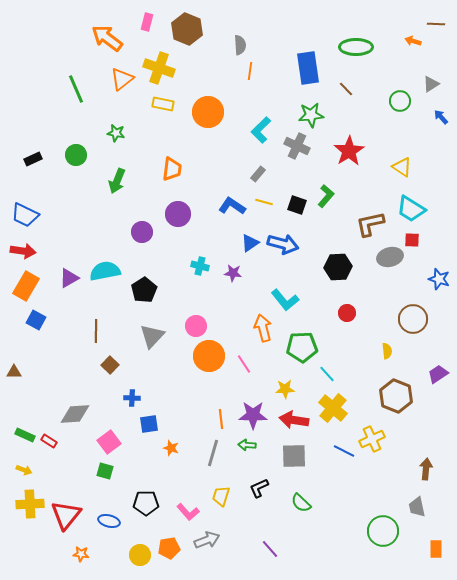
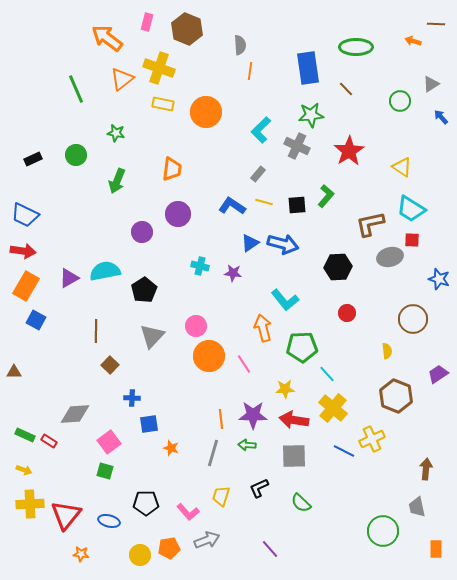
orange circle at (208, 112): moved 2 px left
black square at (297, 205): rotated 24 degrees counterclockwise
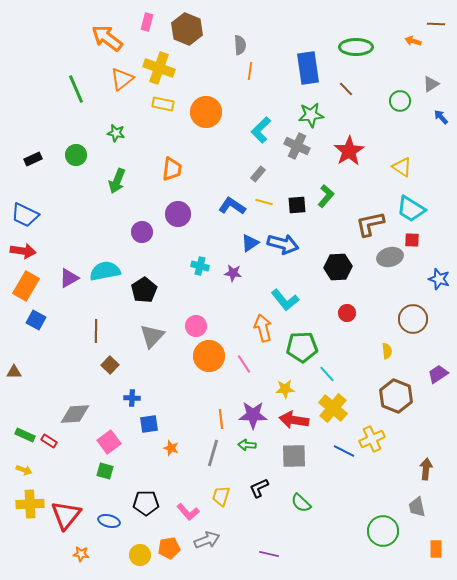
purple line at (270, 549): moved 1 px left, 5 px down; rotated 36 degrees counterclockwise
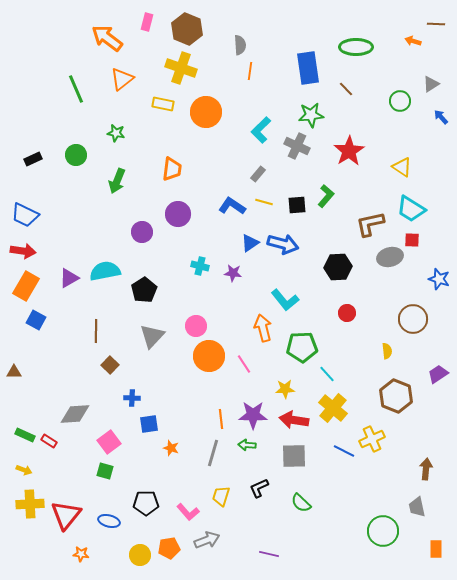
yellow cross at (159, 68): moved 22 px right
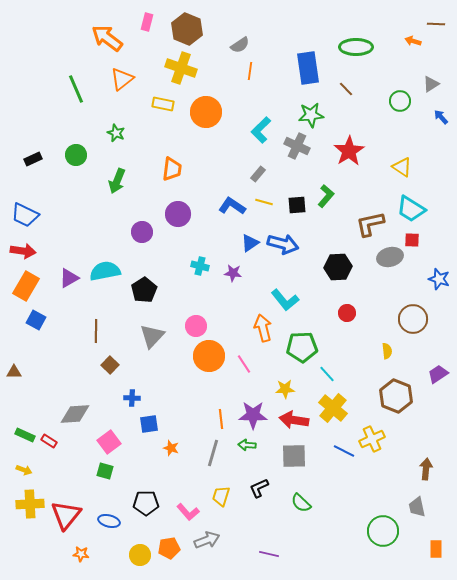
gray semicircle at (240, 45): rotated 60 degrees clockwise
green star at (116, 133): rotated 12 degrees clockwise
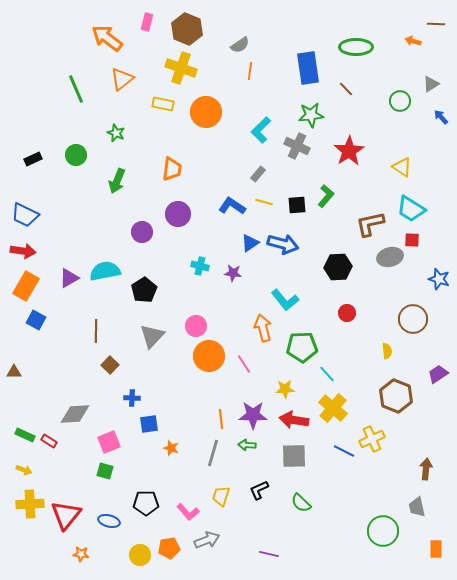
pink square at (109, 442): rotated 15 degrees clockwise
black L-shape at (259, 488): moved 2 px down
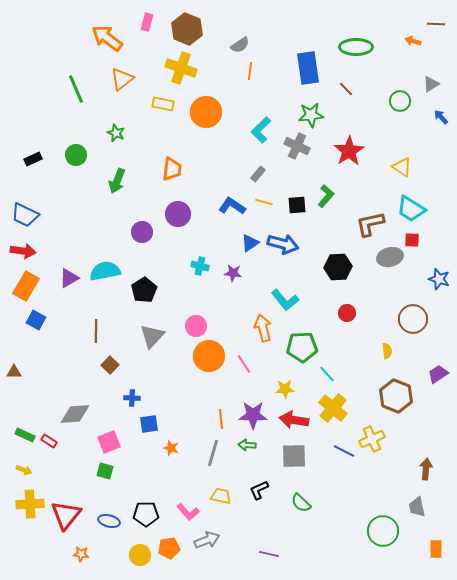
yellow trapezoid at (221, 496): rotated 85 degrees clockwise
black pentagon at (146, 503): moved 11 px down
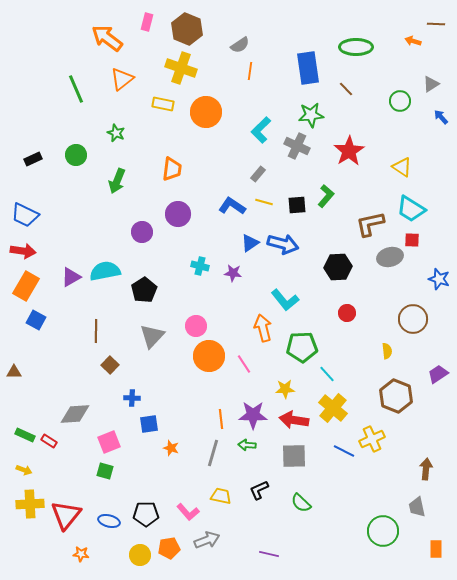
purple triangle at (69, 278): moved 2 px right, 1 px up
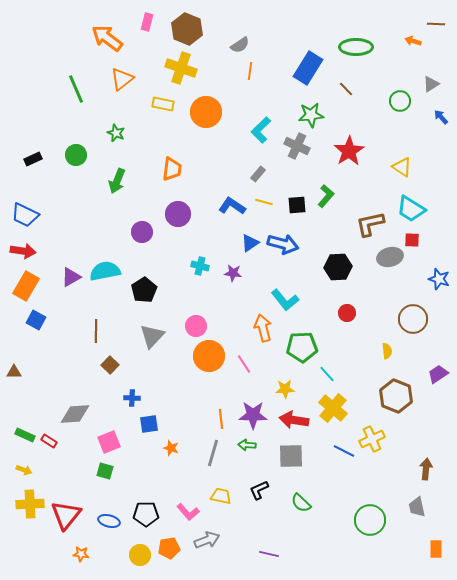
blue rectangle at (308, 68): rotated 40 degrees clockwise
gray square at (294, 456): moved 3 px left
green circle at (383, 531): moved 13 px left, 11 px up
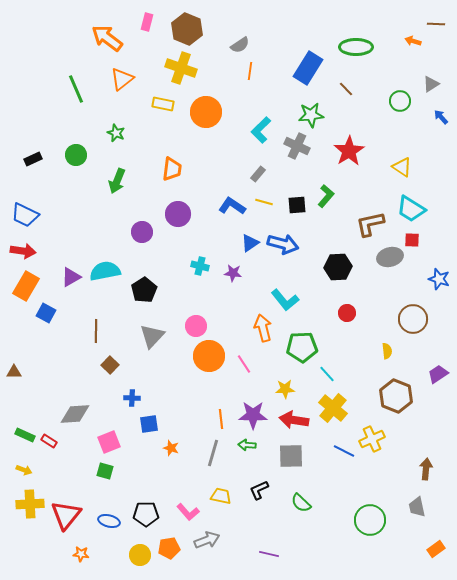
blue square at (36, 320): moved 10 px right, 7 px up
orange rectangle at (436, 549): rotated 54 degrees clockwise
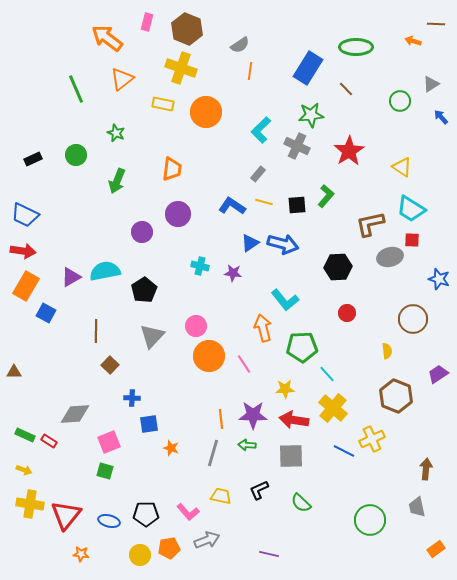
yellow cross at (30, 504): rotated 12 degrees clockwise
